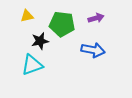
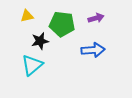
blue arrow: rotated 15 degrees counterclockwise
cyan triangle: rotated 20 degrees counterclockwise
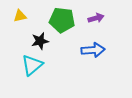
yellow triangle: moved 7 px left
green pentagon: moved 4 px up
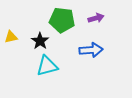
yellow triangle: moved 9 px left, 21 px down
black star: rotated 24 degrees counterclockwise
blue arrow: moved 2 px left
cyan triangle: moved 15 px right, 1 px down; rotated 25 degrees clockwise
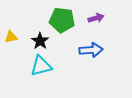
cyan triangle: moved 6 px left
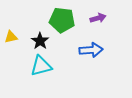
purple arrow: moved 2 px right
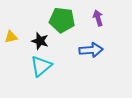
purple arrow: rotated 91 degrees counterclockwise
black star: rotated 18 degrees counterclockwise
cyan triangle: rotated 25 degrees counterclockwise
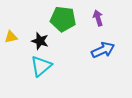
green pentagon: moved 1 px right, 1 px up
blue arrow: moved 12 px right; rotated 20 degrees counterclockwise
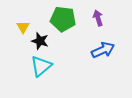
yellow triangle: moved 12 px right, 10 px up; rotated 48 degrees counterclockwise
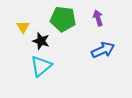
black star: moved 1 px right
